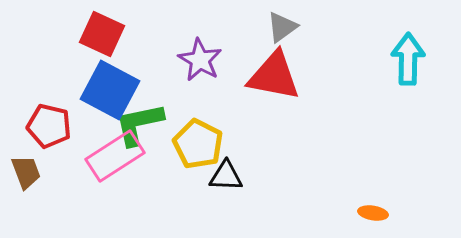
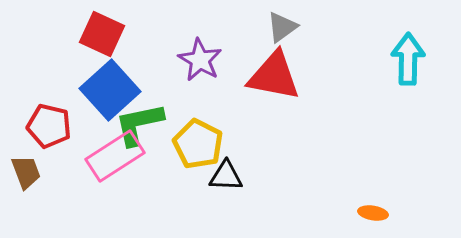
blue square: rotated 20 degrees clockwise
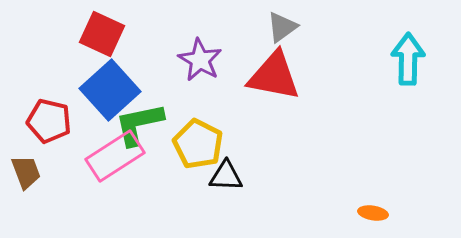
red pentagon: moved 5 px up
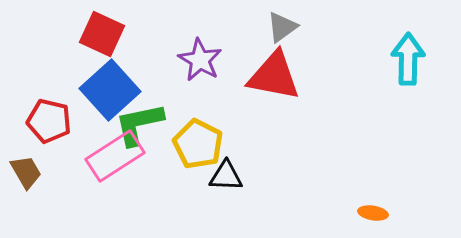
brown trapezoid: rotated 9 degrees counterclockwise
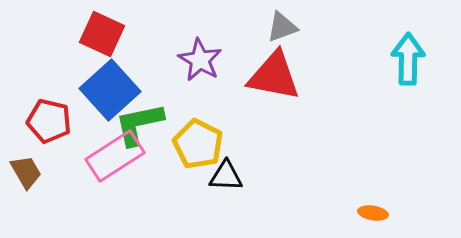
gray triangle: rotated 16 degrees clockwise
